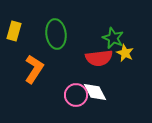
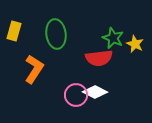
yellow star: moved 10 px right, 9 px up
white diamond: rotated 35 degrees counterclockwise
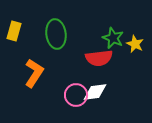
orange L-shape: moved 4 px down
white diamond: rotated 35 degrees counterclockwise
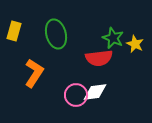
green ellipse: rotated 8 degrees counterclockwise
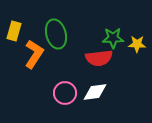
green star: rotated 25 degrees counterclockwise
yellow star: moved 2 px right; rotated 24 degrees counterclockwise
orange L-shape: moved 19 px up
pink circle: moved 11 px left, 2 px up
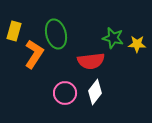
green star: rotated 15 degrees clockwise
red semicircle: moved 8 px left, 3 px down
white diamond: rotated 45 degrees counterclockwise
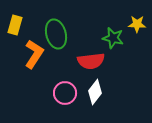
yellow rectangle: moved 1 px right, 6 px up
yellow star: moved 20 px up
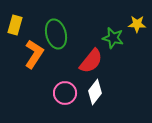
red semicircle: rotated 44 degrees counterclockwise
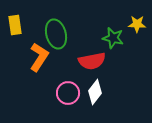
yellow rectangle: rotated 24 degrees counterclockwise
orange L-shape: moved 5 px right, 3 px down
red semicircle: moved 1 px right; rotated 40 degrees clockwise
pink circle: moved 3 px right
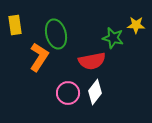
yellow star: moved 1 px left, 1 px down
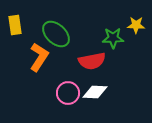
green ellipse: rotated 32 degrees counterclockwise
green star: rotated 15 degrees counterclockwise
white diamond: rotated 55 degrees clockwise
